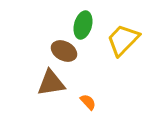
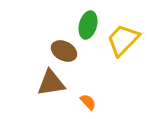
green ellipse: moved 5 px right
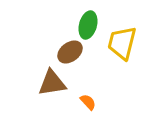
yellow trapezoid: moved 1 px left, 3 px down; rotated 30 degrees counterclockwise
brown ellipse: moved 6 px right, 1 px down; rotated 65 degrees counterclockwise
brown triangle: moved 1 px right
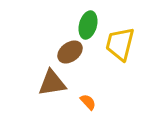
yellow trapezoid: moved 2 px left, 1 px down
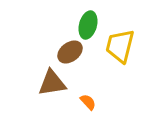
yellow trapezoid: moved 2 px down
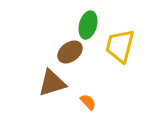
brown triangle: rotated 8 degrees counterclockwise
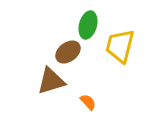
brown ellipse: moved 2 px left
brown triangle: moved 1 px left, 2 px up
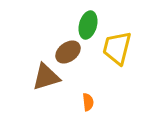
yellow trapezoid: moved 3 px left, 2 px down
brown triangle: moved 5 px left, 4 px up
orange semicircle: rotated 36 degrees clockwise
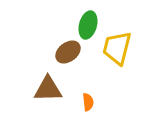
brown triangle: moved 2 px right, 12 px down; rotated 16 degrees clockwise
